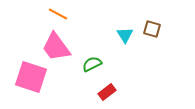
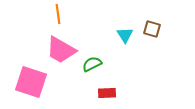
orange line: rotated 54 degrees clockwise
pink trapezoid: moved 5 px right, 3 px down; rotated 24 degrees counterclockwise
pink square: moved 5 px down
red rectangle: moved 1 px down; rotated 36 degrees clockwise
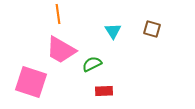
cyan triangle: moved 12 px left, 4 px up
red rectangle: moved 3 px left, 2 px up
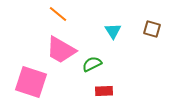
orange line: rotated 42 degrees counterclockwise
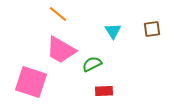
brown square: rotated 24 degrees counterclockwise
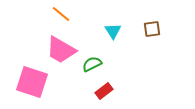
orange line: moved 3 px right
pink square: moved 1 px right
red rectangle: rotated 36 degrees counterclockwise
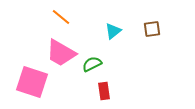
orange line: moved 3 px down
cyan triangle: rotated 24 degrees clockwise
pink trapezoid: moved 3 px down
red rectangle: rotated 60 degrees counterclockwise
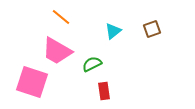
brown square: rotated 12 degrees counterclockwise
pink trapezoid: moved 4 px left, 2 px up
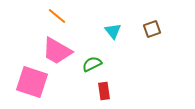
orange line: moved 4 px left, 1 px up
cyan triangle: rotated 30 degrees counterclockwise
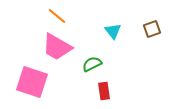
pink trapezoid: moved 4 px up
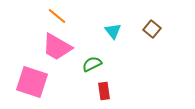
brown square: rotated 30 degrees counterclockwise
